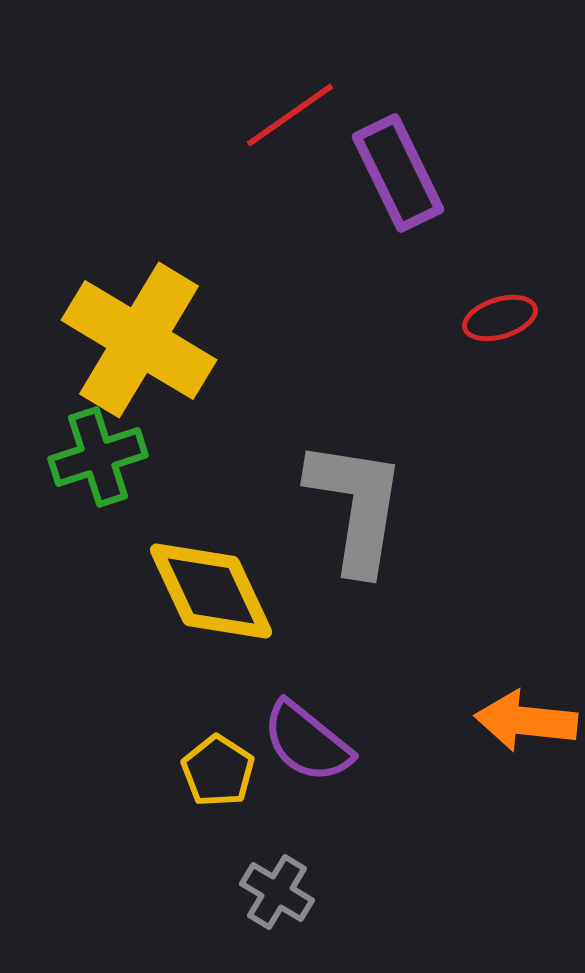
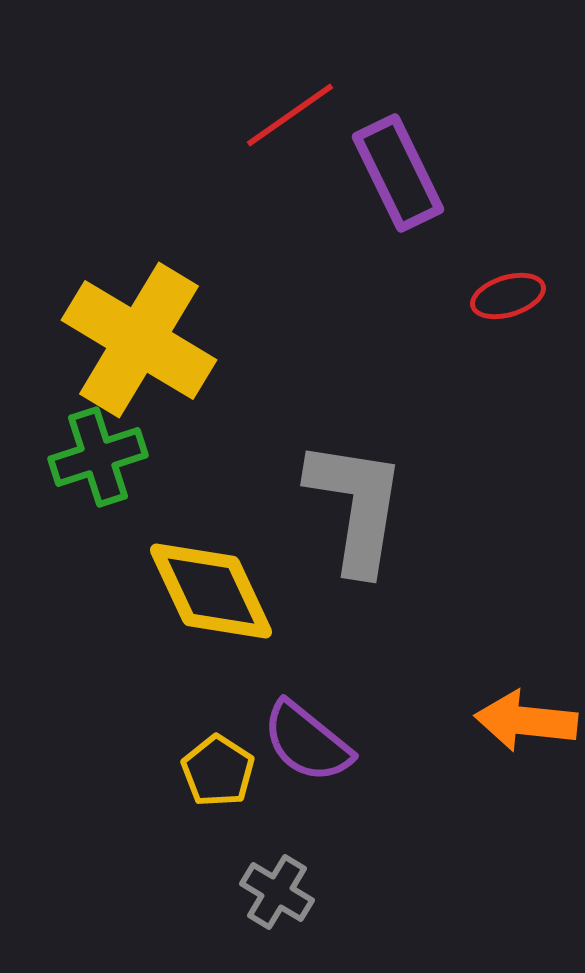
red ellipse: moved 8 px right, 22 px up
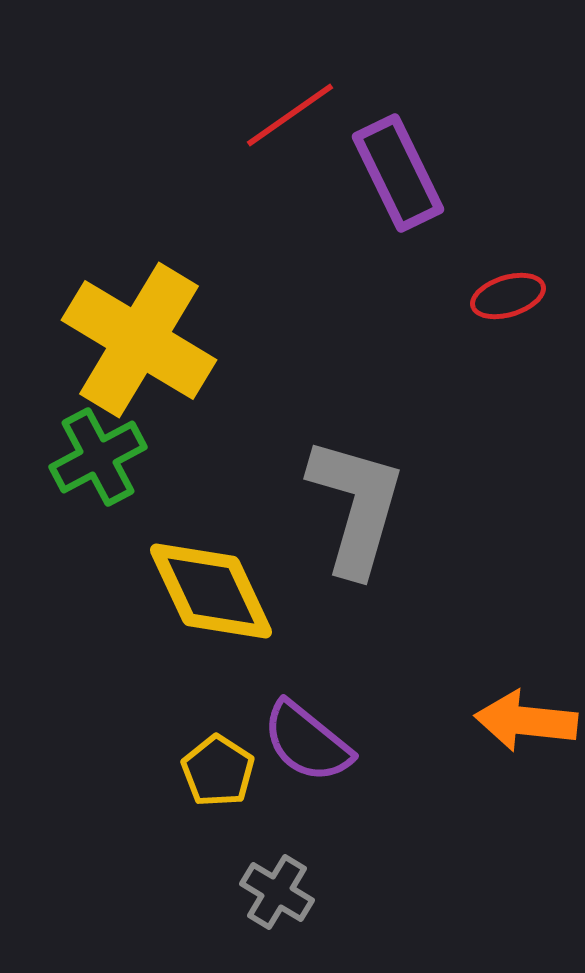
green cross: rotated 10 degrees counterclockwise
gray L-shape: rotated 7 degrees clockwise
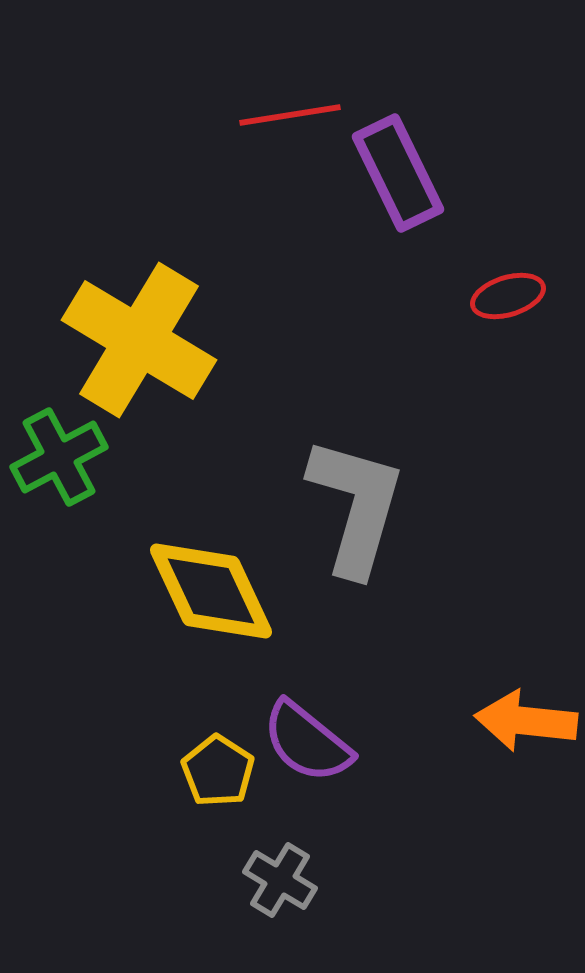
red line: rotated 26 degrees clockwise
green cross: moved 39 px left
gray cross: moved 3 px right, 12 px up
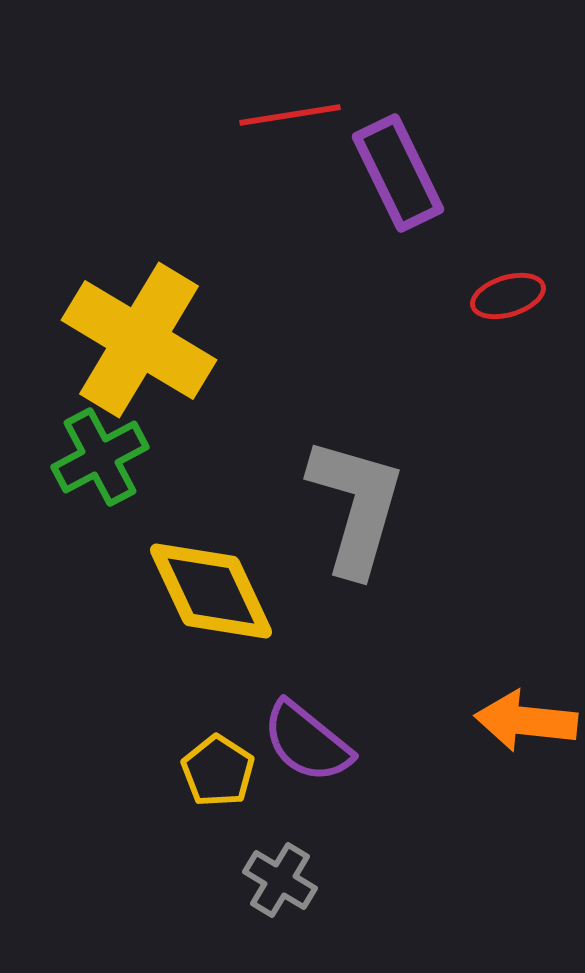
green cross: moved 41 px right
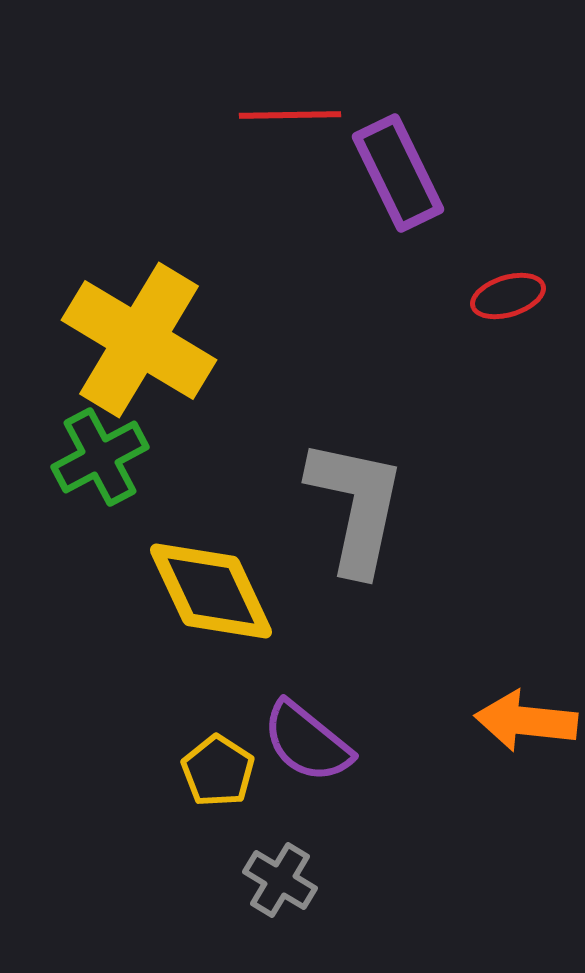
red line: rotated 8 degrees clockwise
gray L-shape: rotated 4 degrees counterclockwise
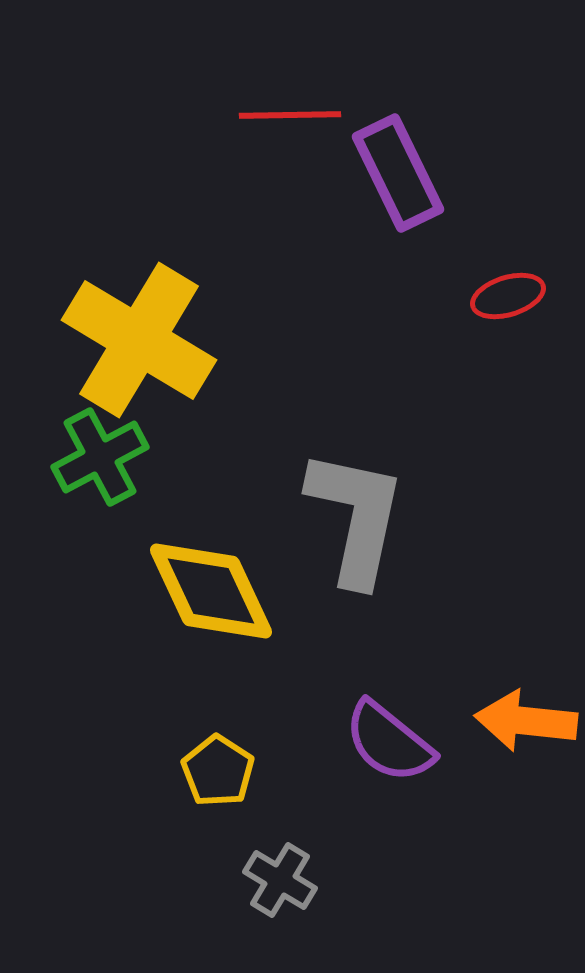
gray L-shape: moved 11 px down
purple semicircle: moved 82 px right
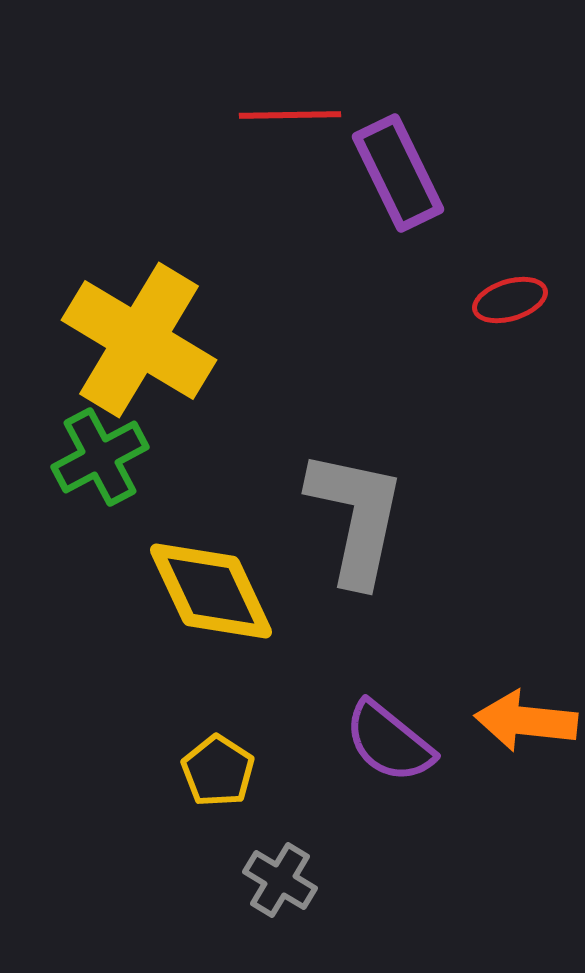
red ellipse: moved 2 px right, 4 px down
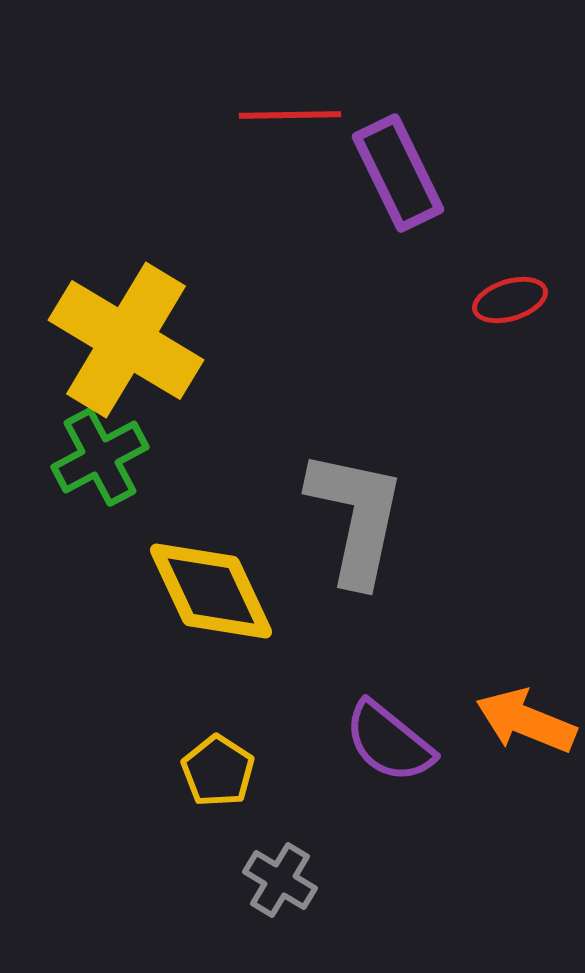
yellow cross: moved 13 px left
orange arrow: rotated 16 degrees clockwise
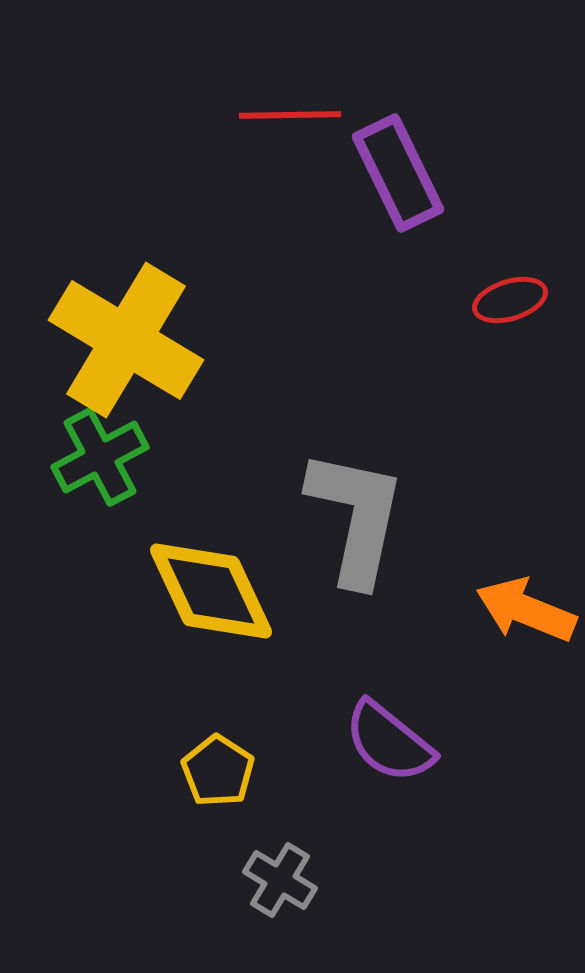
orange arrow: moved 111 px up
